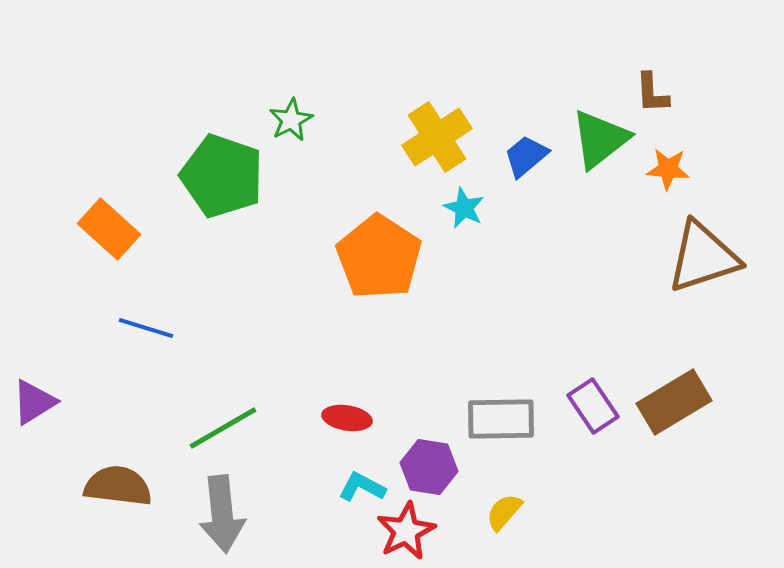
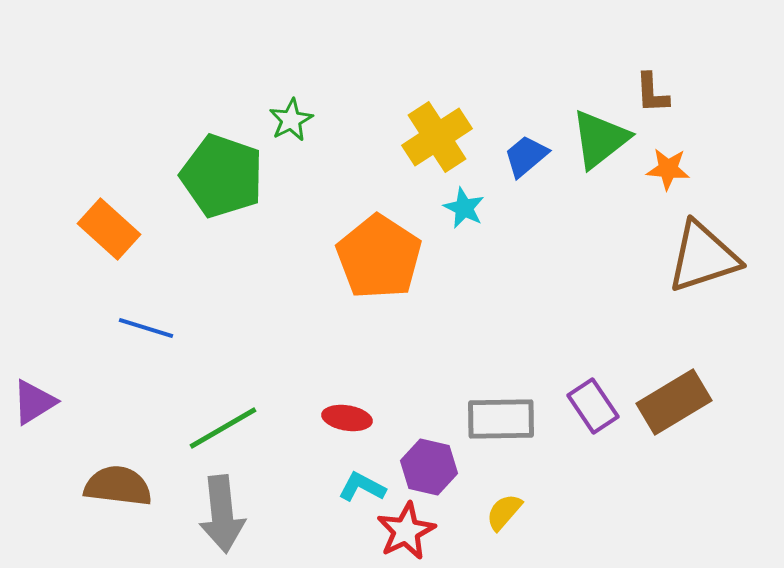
purple hexagon: rotated 4 degrees clockwise
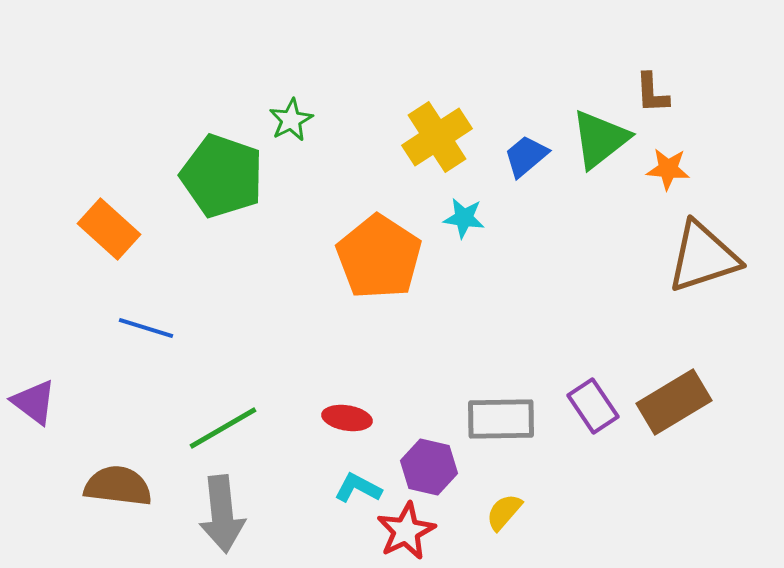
cyan star: moved 10 px down; rotated 18 degrees counterclockwise
purple triangle: rotated 51 degrees counterclockwise
cyan L-shape: moved 4 px left, 1 px down
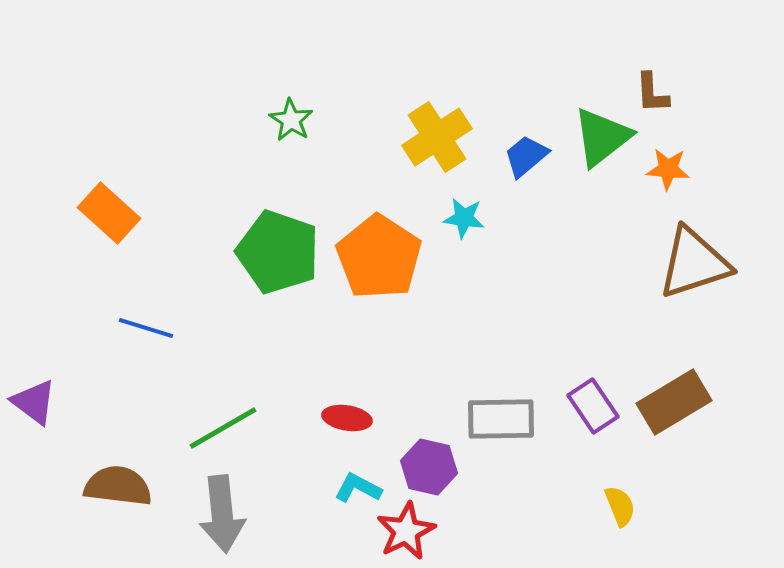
green star: rotated 12 degrees counterclockwise
green triangle: moved 2 px right, 2 px up
green pentagon: moved 56 px right, 76 px down
orange rectangle: moved 16 px up
brown triangle: moved 9 px left, 6 px down
yellow semicircle: moved 116 px right, 6 px up; rotated 117 degrees clockwise
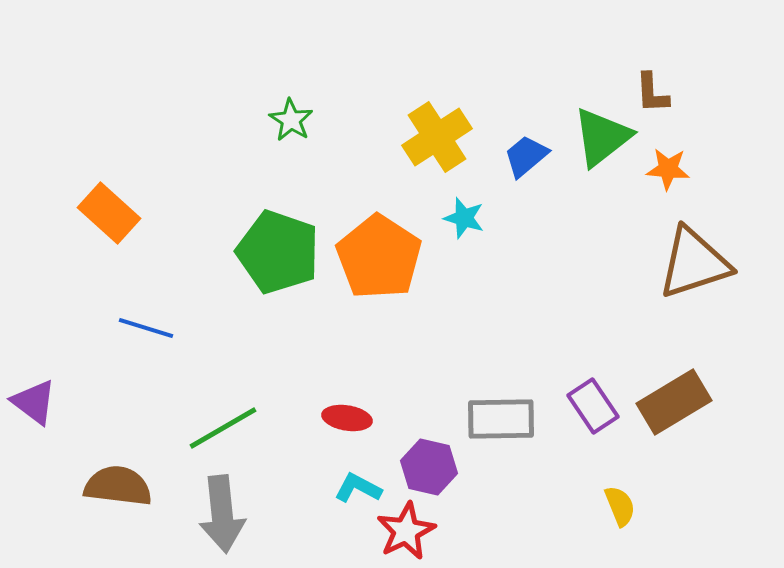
cyan star: rotated 9 degrees clockwise
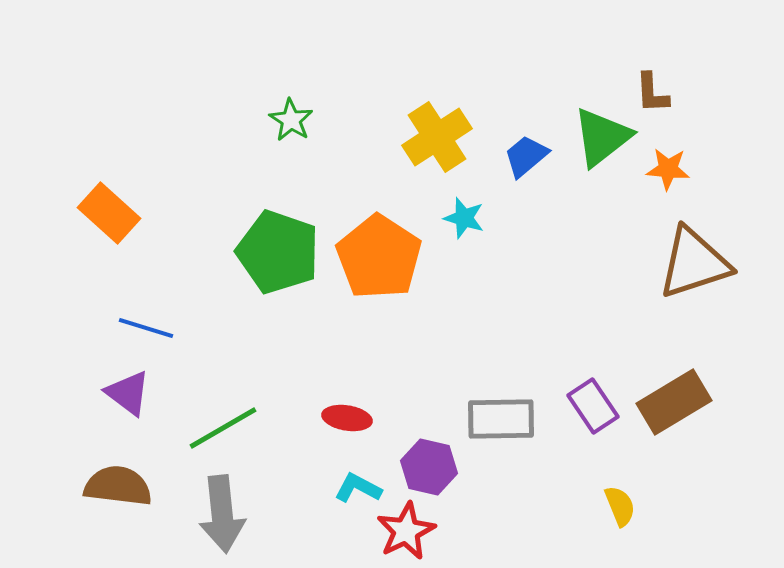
purple triangle: moved 94 px right, 9 px up
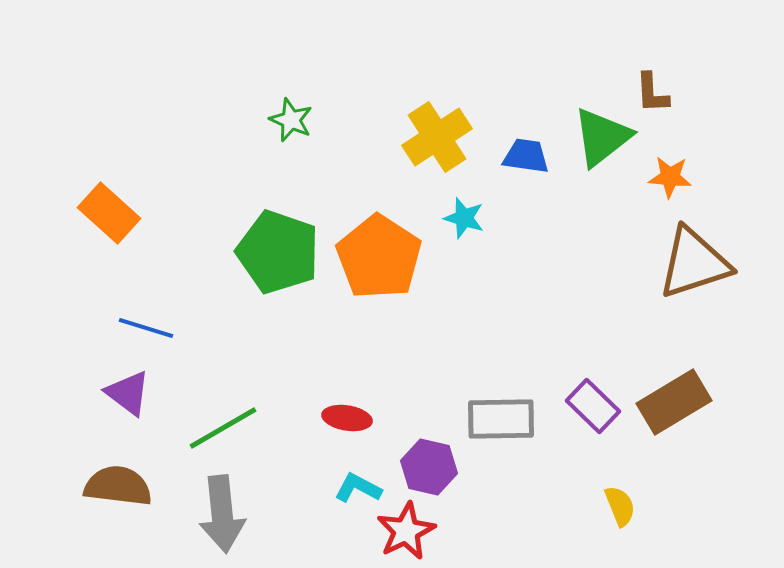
green star: rotated 9 degrees counterclockwise
blue trapezoid: rotated 48 degrees clockwise
orange star: moved 2 px right, 8 px down
purple rectangle: rotated 12 degrees counterclockwise
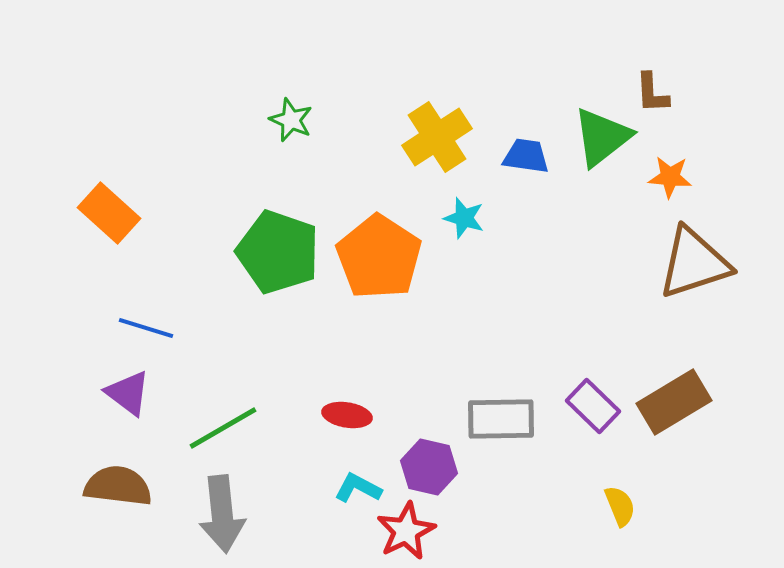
red ellipse: moved 3 px up
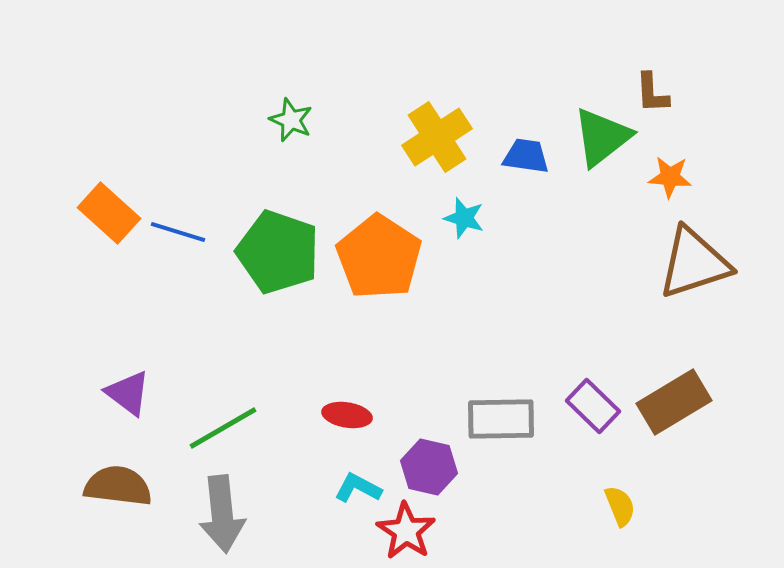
blue line: moved 32 px right, 96 px up
red star: rotated 12 degrees counterclockwise
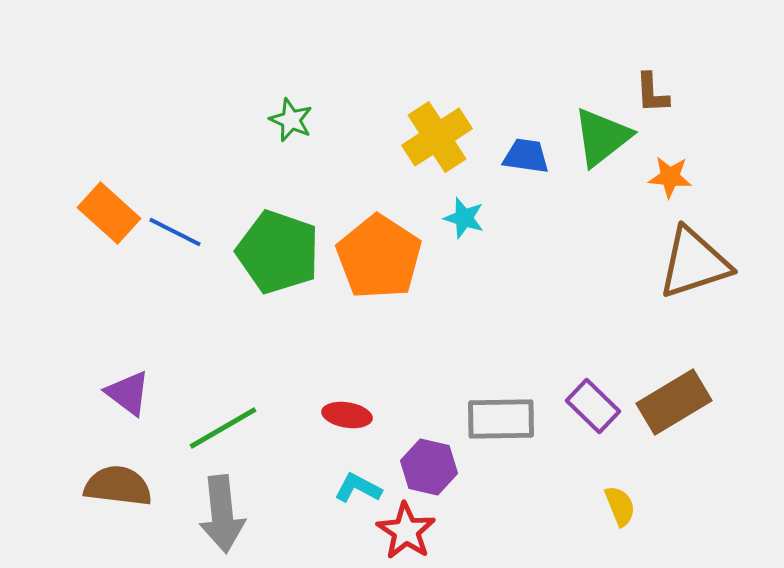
blue line: moved 3 px left; rotated 10 degrees clockwise
